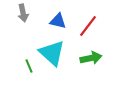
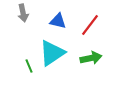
red line: moved 2 px right, 1 px up
cyan triangle: rotated 44 degrees clockwise
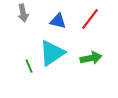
red line: moved 6 px up
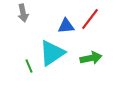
blue triangle: moved 8 px right, 5 px down; rotated 18 degrees counterclockwise
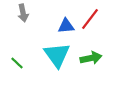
cyan triangle: moved 5 px right, 2 px down; rotated 32 degrees counterclockwise
green line: moved 12 px left, 3 px up; rotated 24 degrees counterclockwise
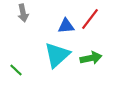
cyan triangle: rotated 24 degrees clockwise
green line: moved 1 px left, 7 px down
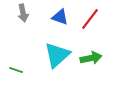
blue triangle: moved 6 px left, 9 px up; rotated 24 degrees clockwise
green line: rotated 24 degrees counterclockwise
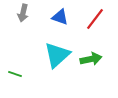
gray arrow: rotated 24 degrees clockwise
red line: moved 5 px right
green arrow: moved 1 px down
green line: moved 1 px left, 4 px down
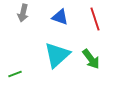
red line: rotated 55 degrees counterclockwise
green arrow: rotated 65 degrees clockwise
green line: rotated 40 degrees counterclockwise
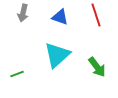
red line: moved 1 px right, 4 px up
green arrow: moved 6 px right, 8 px down
green line: moved 2 px right
